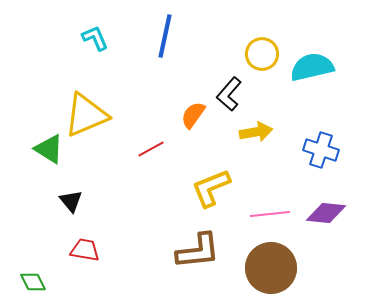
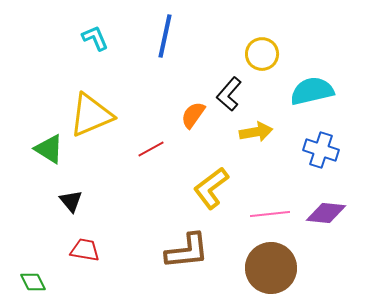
cyan semicircle: moved 24 px down
yellow triangle: moved 5 px right
yellow L-shape: rotated 15 degrees counterclockwise
brown L-shape: moved 11 px left
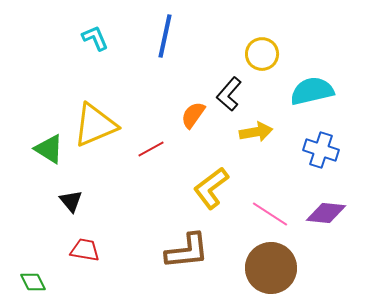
yellow triangle: moved 4 px right, 10 px down
pink line: rotated 39 degrees clockwise
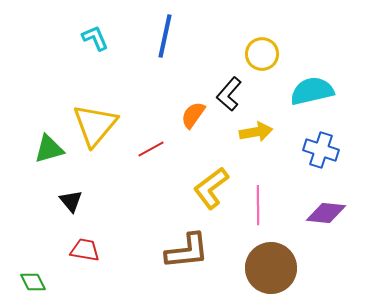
yellow triangle: rotated 27 degrees counterclockwise
green triangle: rotated 48 degrees counterclockwise
pink line: moved 12 px left, 9 px up; rotated 57 degrees clockwise
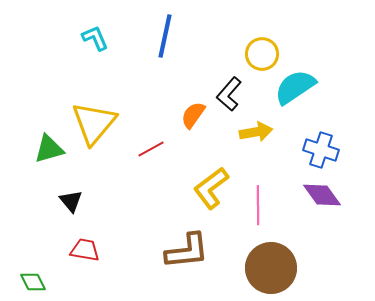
cyan semicircle: moved 17 px left, 4 px up; rotated 21 degrees counterclockwise
yellow triangle: moved 1 px left, 2 px up
purple diamond: moved 4 px left, 18 px up; rotated 48 degrees clockwise
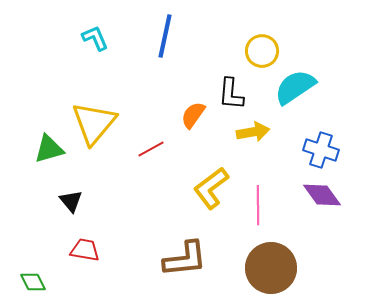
yellow circle: moved 3 px up
black L-shape: moved 2 px right; rotated 36 degrees counterclockwise
yellow arrow: moved 3 px left
brown L-shape: moved 2 px left, 8 px down
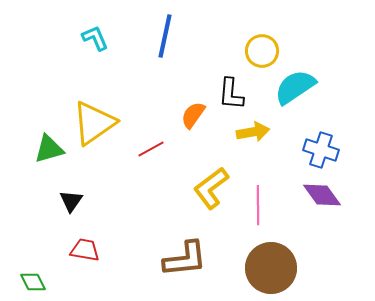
yellow triangle: rotated 15 degrees clockwise
black triangle: rotated 15 degrees clockwise
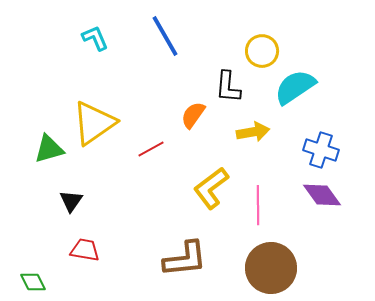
blue line: rotated 42 degrees counterclockwise
black L-shape: moved 3 px left, 7 px up
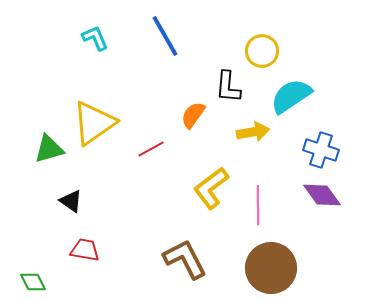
cyan semicircle: moved 4 px left, 9 px down
black triangle: rotated 30 degrees counterclockwise
brown L-shape: rotated 111 degrees counterclockwise
